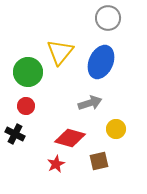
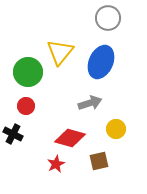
black cross: moved 2 px left
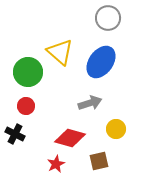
yellow triangle: rotated 28 degrees counterclockwise
blue ellipse: rotated 12 degrees clockwise
black cross: moved 2 px right
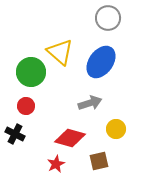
green circle: moved 3 px right
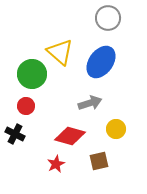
green circle: moved 1 px right, 2 px down
red diamond: moved 2 px up
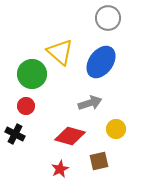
red star: moved 4 px right, 5 px down
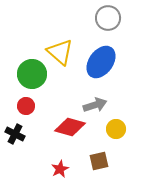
gray arrow: moved 5 px right, 2 px down
red diamond: moved 9 px up
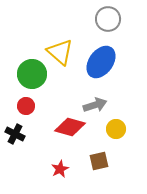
gray circle: moved 1 px down
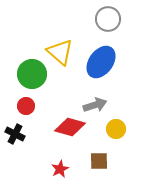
brown square: rotated 12 degrees clockwise
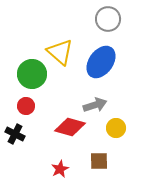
yellow circle: moved 1 px up
